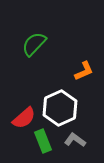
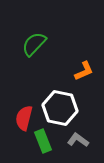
white hexagon: rotated 24 degrees counterclockwise
red semicircle: rotated 145 degrees clockwise
gray L-shape: moved 3 px right
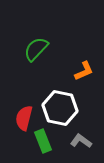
green semicircle: moved 2 px right, 5 px down
gray L-shape: moved 3 px right, 1 px down
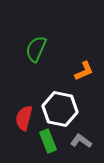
green semicircle: rotated 20 degrees counterclockwise
white hexagon: moved 1 px down
green rectangle: moved 5 px right
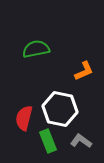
green semicircle: rotated 56 degrees clockwise
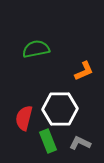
white hexagon: rotated 12 degrees counterclockwise
gray L-shape: moved 1 px left, 2 px down; rotated 10 degrees counterclockwise
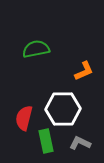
white hexagon: moved 3 px right
green rectangle: moved 2 px left; rotated 10 degrees clockwise
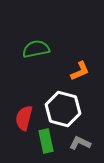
orange L-shape: moved 4 px left
white hexagon: rotated 16 degrees clockwise
